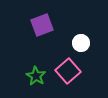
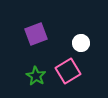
purple square: moved 6 px left, 9 px down
pink square: rotated 10 degrees clockwise
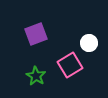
white circle: moved 8 px right
pink square: moved 2 px right, 6 px up
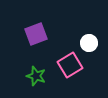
green star: rotated 12 degrees counterclockwise
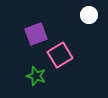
white circle: moved 28 px up
pink square: moved 10 px left, 10 px up
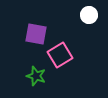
purple square: rotated 30 degrees clockwise
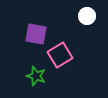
white circle: moved 2 px left, 1 px down
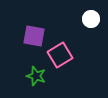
white circle: moved 4 px right, 3 px down
purple square: moved 2 px left, 2 px down
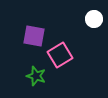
white circle: moved 3 px right
